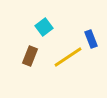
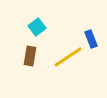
cyan square: moved 7 px left
brown rectangle: rotated 12 degrees counterclockwise
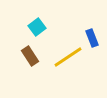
blue rectangle: moved 1 px right, 1 px up
brown rectangle: rotated 42 degrees counterclockwise
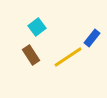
blue rectangle: rotated 60 degrees clockwise
brown rectangle: moved 1 px right, 1 px up
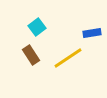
blue rectangle: moved 5 px up; rotated 42 degrees clockwise
yellow line: moved 1 px down
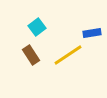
yellow line: moved 3 px up
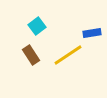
cyan square: moved 1 px up
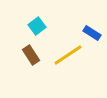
blue rectangle: rotated 42 degrees clockwise
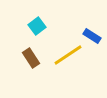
blue rectangle: moved 3 px down
brown rectangle: moved 3 px down
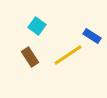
cyan square: rotated 18 degrees counterclockwise
brown rectangle: moved 1 px left, 1 px up
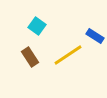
blue rectangle: moved 3 px right
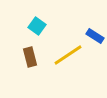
brown rectangle: rotated 18 degrees clockwise
